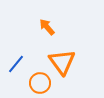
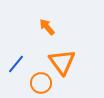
orange circle: moved 1 px right
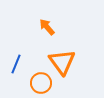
blue line: rotated 18 degrees counterclockwise
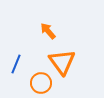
orange arrow: moved 1 px right, 4 px down
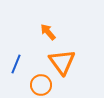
orange arrow: moved 1 px down
orange circle: moved 2 px down
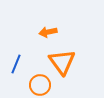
orange arrow: rotated 60 degrees counterclockwise
orange circle: moved 1 px left
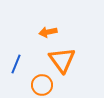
orange triangle: moved 2 px up
orange circle: moved 2 px right
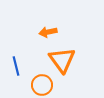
blue line: moved 2 px down; rotated 36 degrees counterclockwise
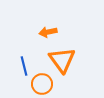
blue line: moved 8 px right
orange circle: moved 1 px up
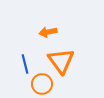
orange triangle: moved 1 px left, 1 px down
blue line: moved 1 px right, 2 px up
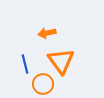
orange arrow: moved 1 px left, 1 px down
orange circle: moved 1 px right
